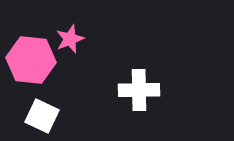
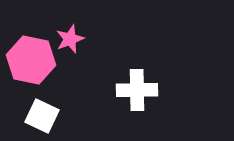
pink hexagon: rotated 6 degrees clockwise
white cross: moved 2 px left
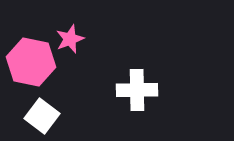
pink hexagon: moved 2 px down
white square: rotated 12 degrees clockwise
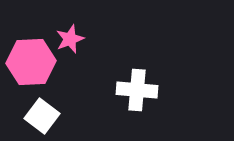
pink hexagon: rotated 15 degrees counterclockwise
white cross: rotated 6 degrees clockwise
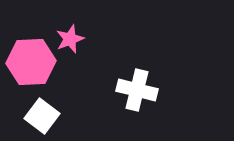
white cross: rotated 9 degrees clockwise
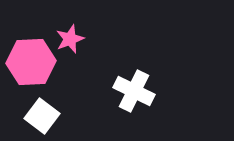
white cross: moved 3 px left, 1 px down; rotated 12 degrees clockwise
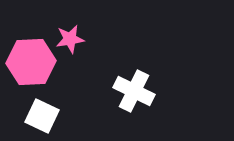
pink star: rotated 12 degrees clockwise
white square: rotated 12 degrees counterclockwise
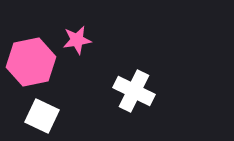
pink star: moved 7 px right, 1 px down
pink hexagon: rotated 9 degrees counterclockwise
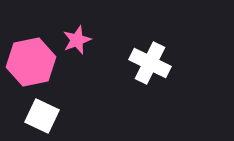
pink star: rotated 12 degrees counterclockwise
white cross: moved 16 px right, 28 px up
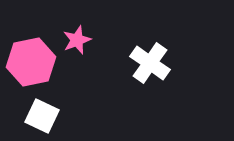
white cross: rotated 9 degrees clockwise
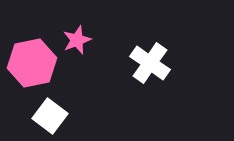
pink hexagon: moved 1 px right, 1 px down
white square: moved 8 px right; rotated 12 degrees clockwise
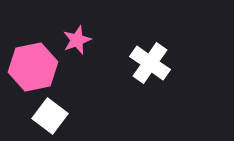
pink hexagon: moved 1 px right, 4 px down
